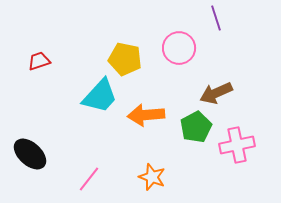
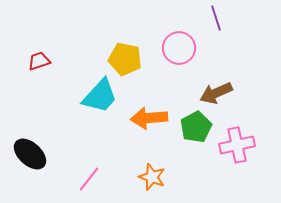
orange arrow: moved 3 px right, 3 px down
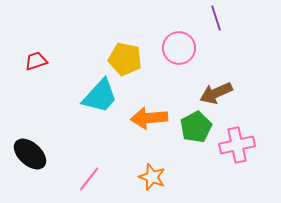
red trapezoid: moved 3 px left
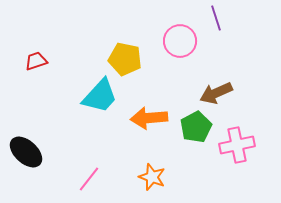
pink circle: moved 1 px right, 7 px up
black ellipse: moved 4 px left, 2 px up
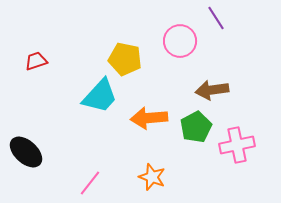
purple line: rotated 15 degrees counterclockwise
brown arrow: moved 4 px left, 3 px up; rotated 16 degrees clockwise
pink line: moved 1 px right, 4 px down
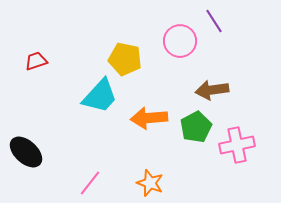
purple line: moved 2 px left, 3 px down
orange star: moved 2 px left, 6 px down
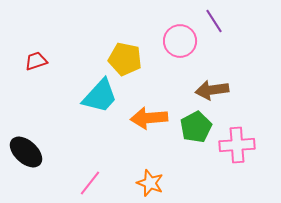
pink cross: rotated 8 degrees clockwise
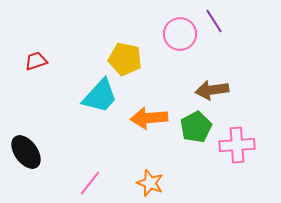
pink circle: moved 7 px up
black ellipse: rotated 12 degrees clockwise
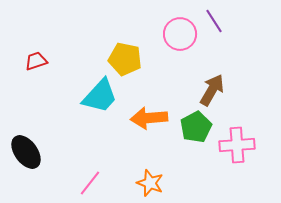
brown arrow: rotated 128 degrees clockwise
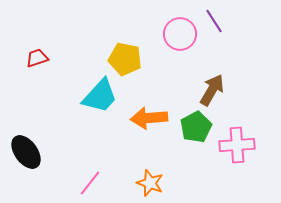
red trapezoid: moved 1 px right, 3 px up
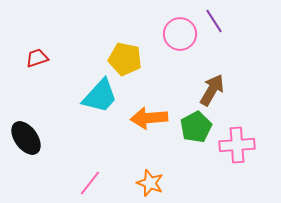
black ellipse: moved 14 px up
